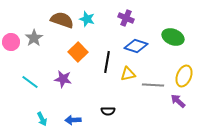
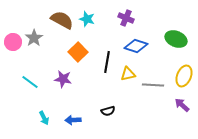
brown semicircle: rotated 10 degrees clockwise
green ellipse: moved 3 px right, 2 px down
pink circle: moved 2 px right
purple arrow: moved 4 px right, 4 px down
black semicircle: rotated 16 degrees counterclockwise
cyan arrow: moved 2 px right, 1 px up
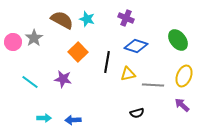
green ellipse: moved 2 px right, 1 px down; rotated 30 degrees clockwise
black semicircle: moved 29 px right, 2 px down
cyan arrow: rotated 64 degrees counterclockwise
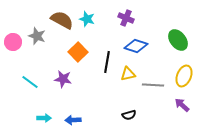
gray star: moved 3 px right, 2 px up; rotated 18 degrees counterclockwise
black semicircle: moved 8 px left, 2 px down
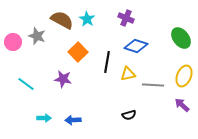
cyan star: rotated 14 degrees clockwise
green ellipse: moved 3 px right, 2 px up
cyan line: moved 4 px left, 2 px down
